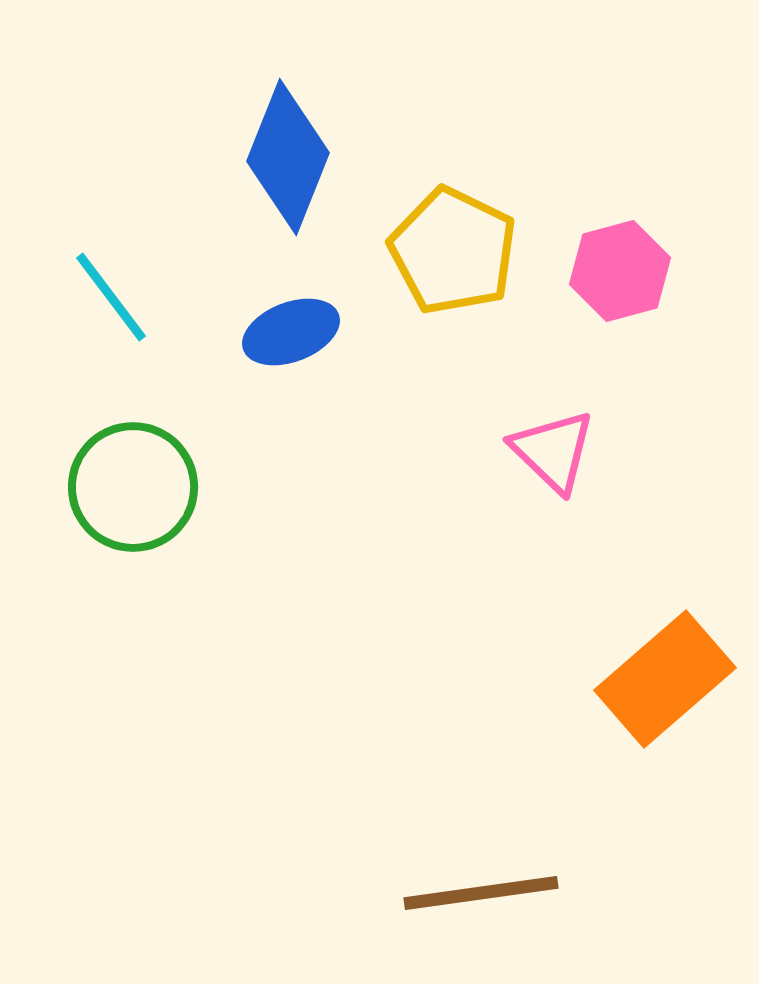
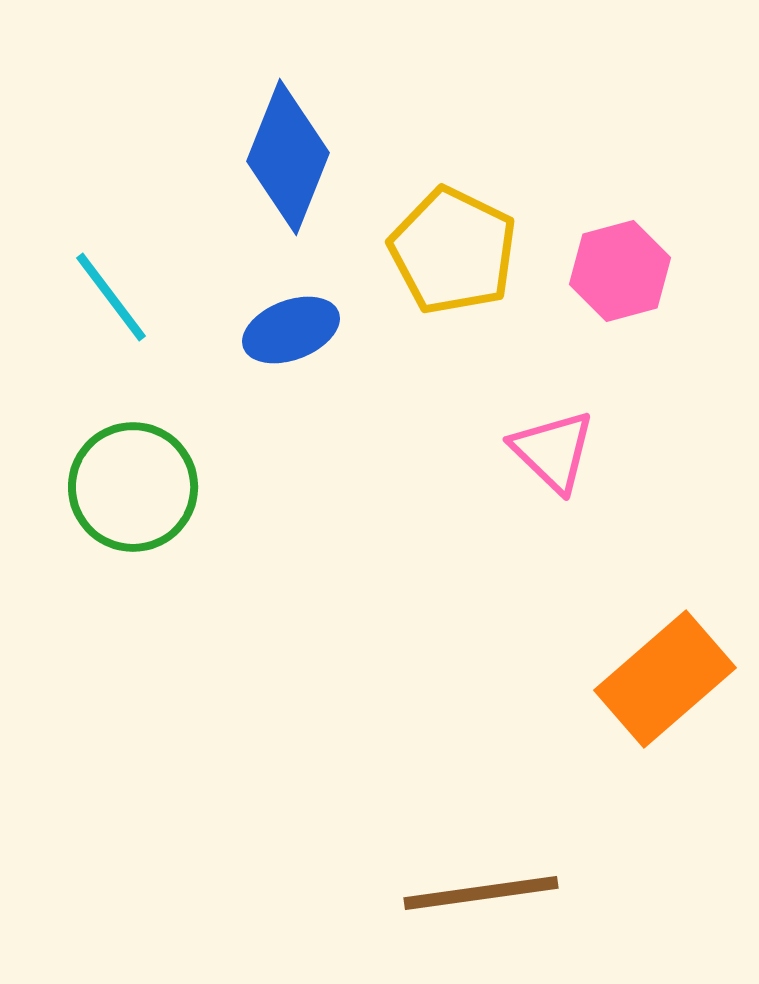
blue ellipse: moved 2 px up
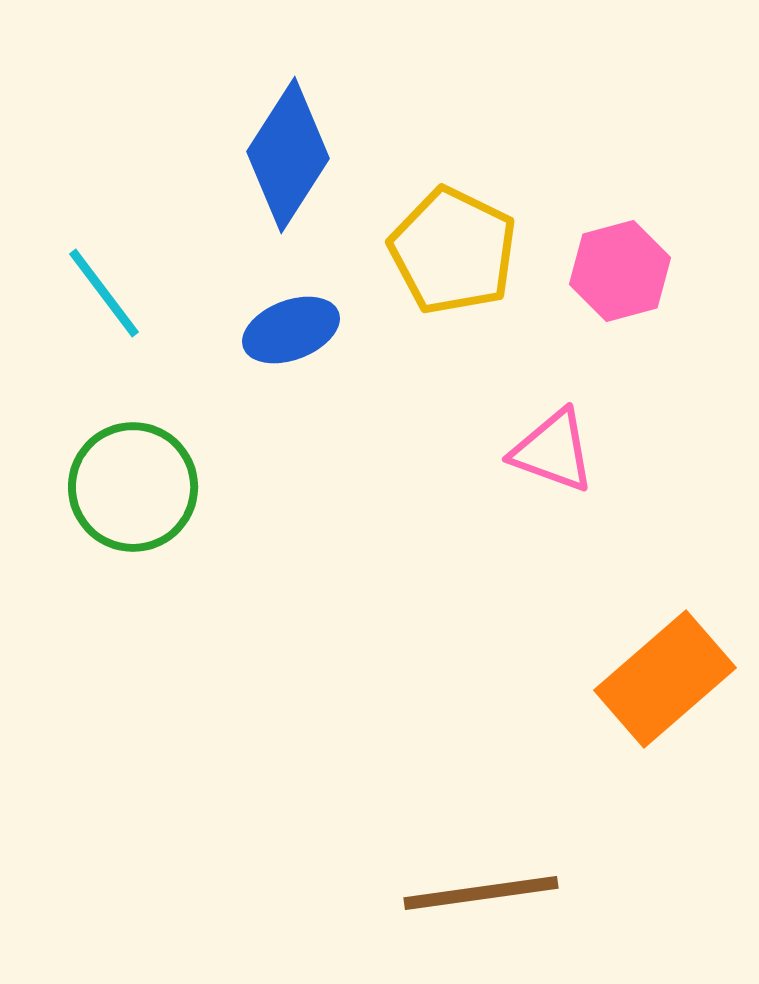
blue diamond: moved 2 px up; rotated 11 degrees clockwise
cyan line: moved 7 px left, 4 px up
pink triangle: rotated 24 degrees counterclockwise
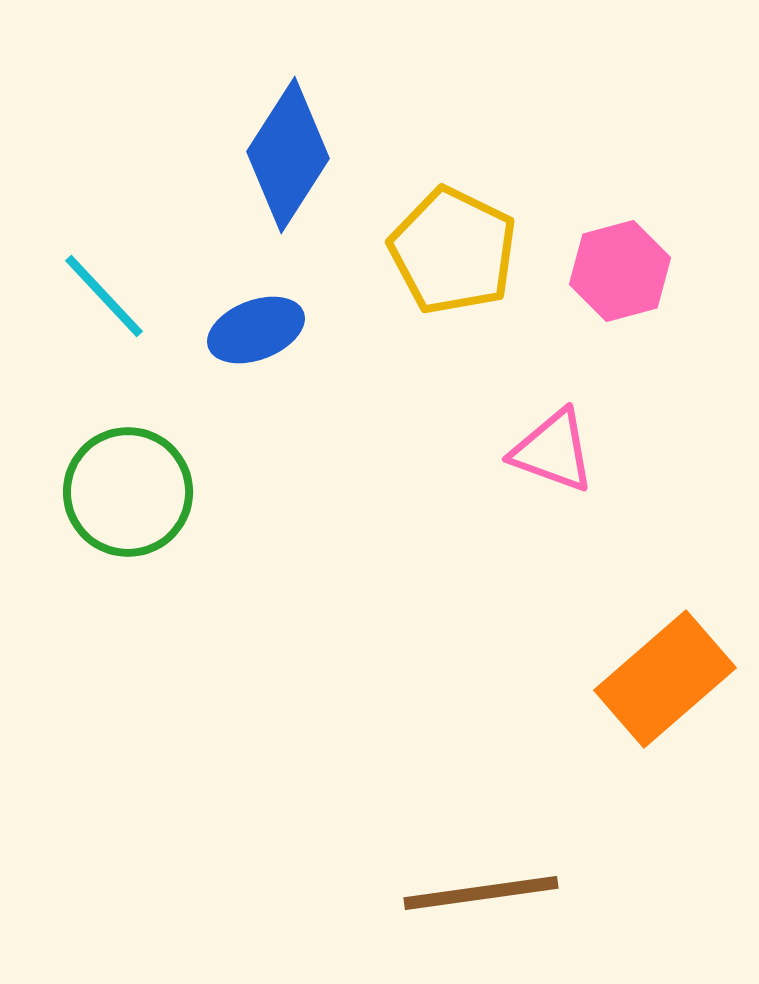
cyan line: moved 3 px down; rotated 6 degrees counterclockwise
blue ellipse: moved 35 px left
green circle: moved 5 px left, 5 px down
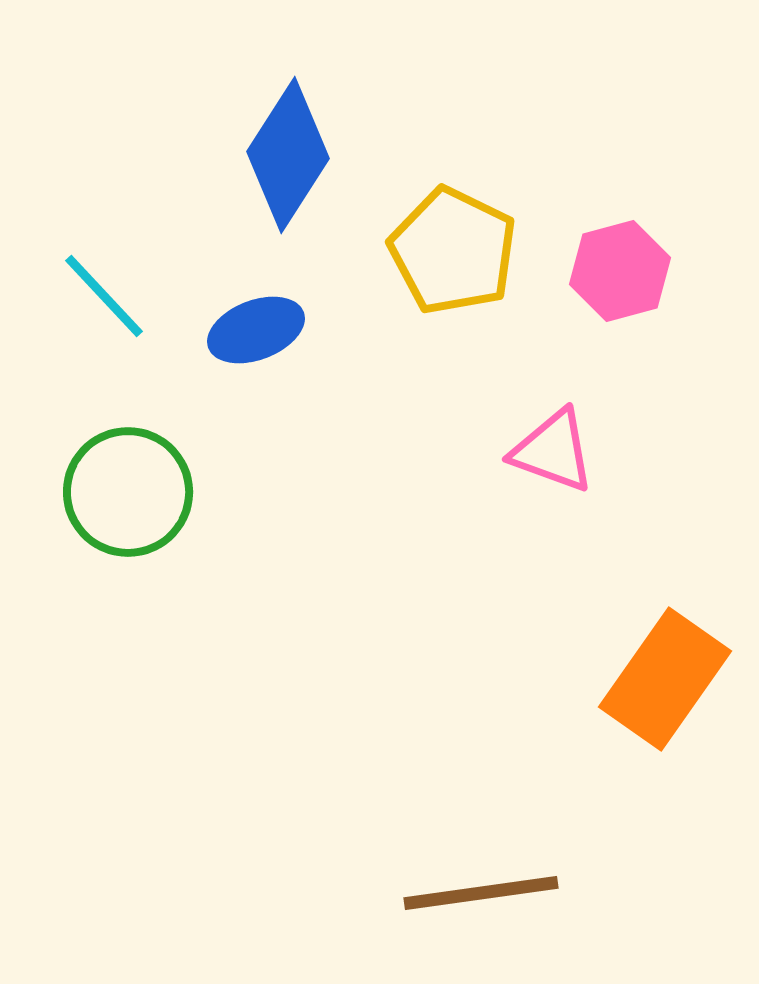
orange rectangle: rotated 14 degrees counterclockwise
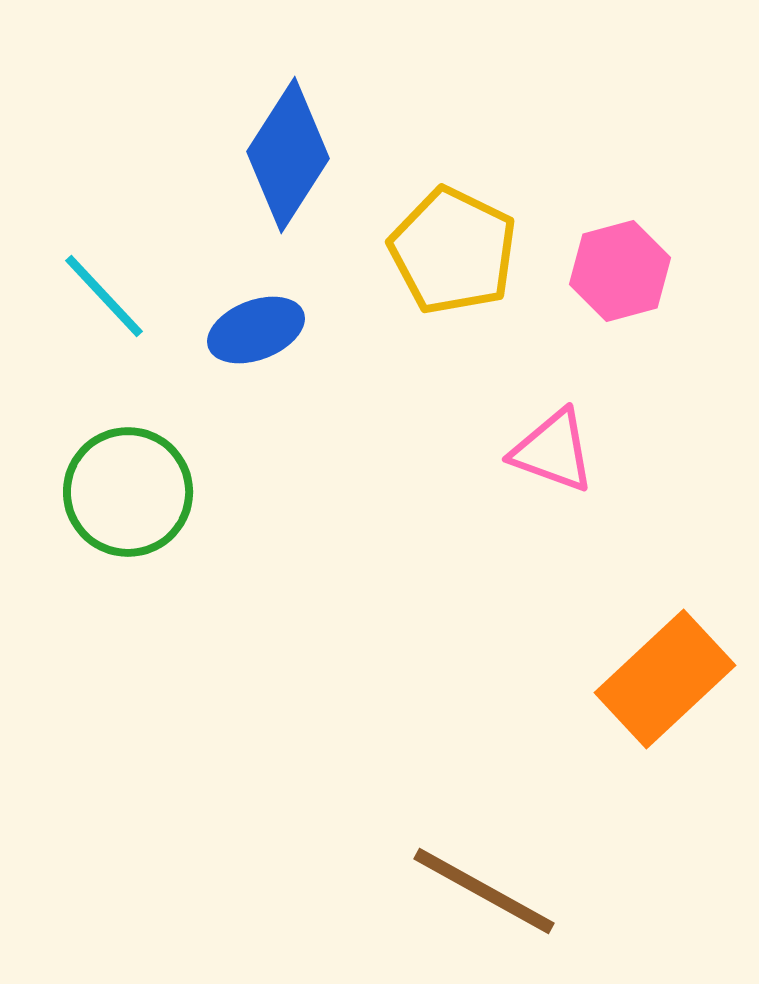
orange rectangle: rotated 12 degrees clockwise
brown line: moved 3 px right, 2 px up; rotated 37 degrees clockwise
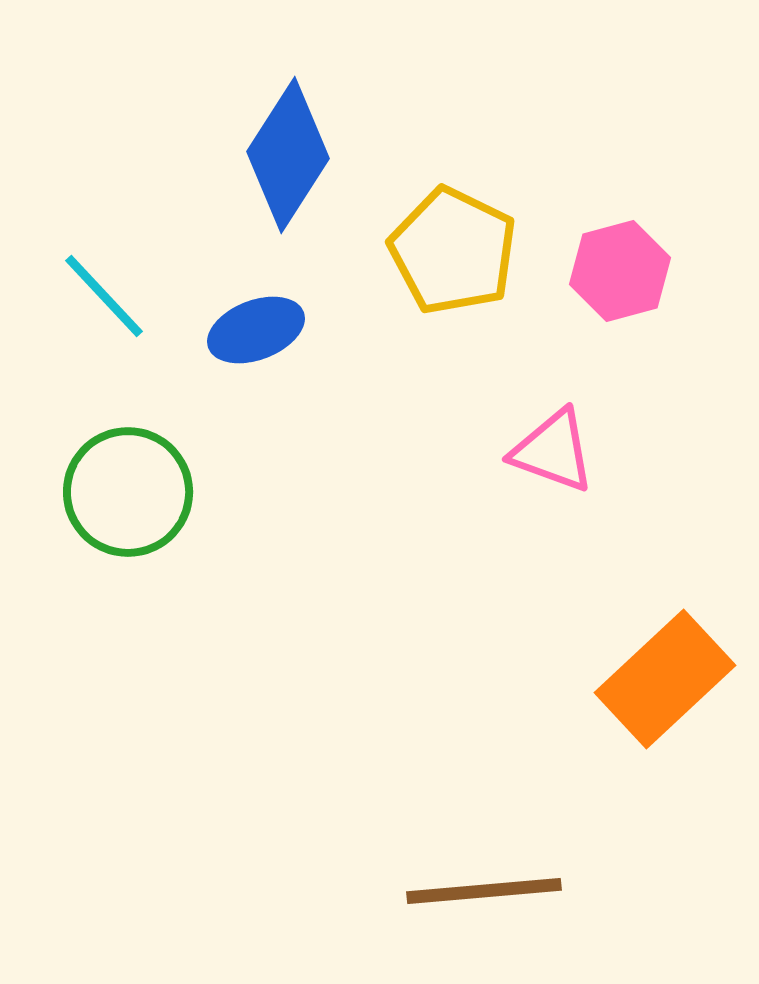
brown line: rotated 34 degrees counterclockwise
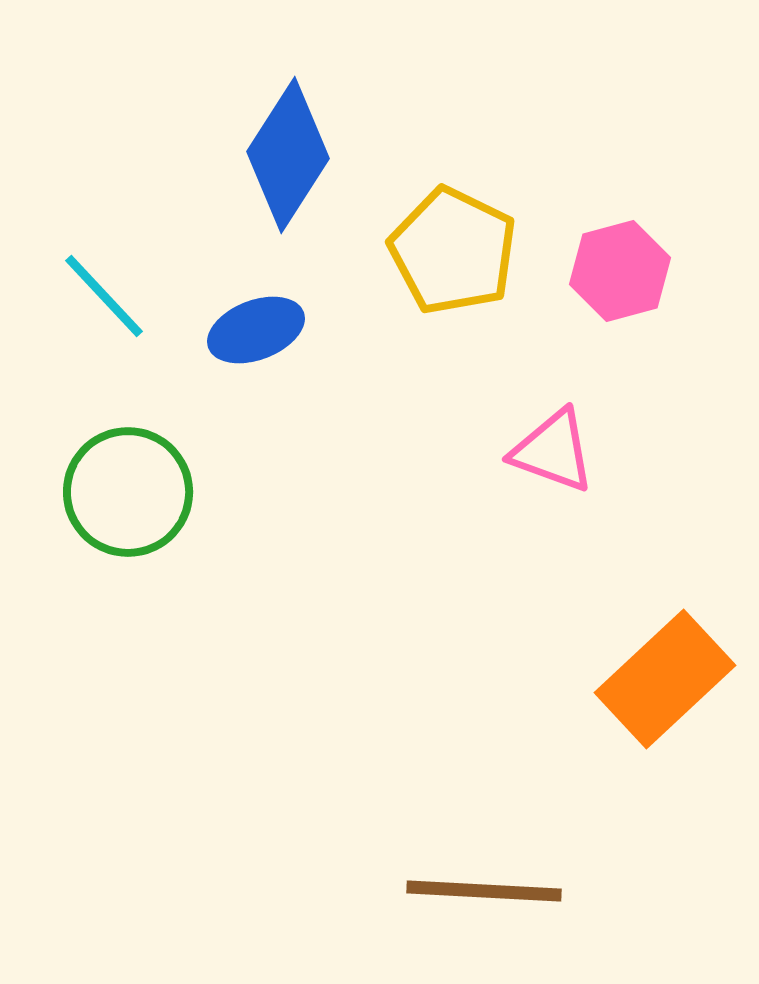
brown line: rotated 8 degrees clockwise
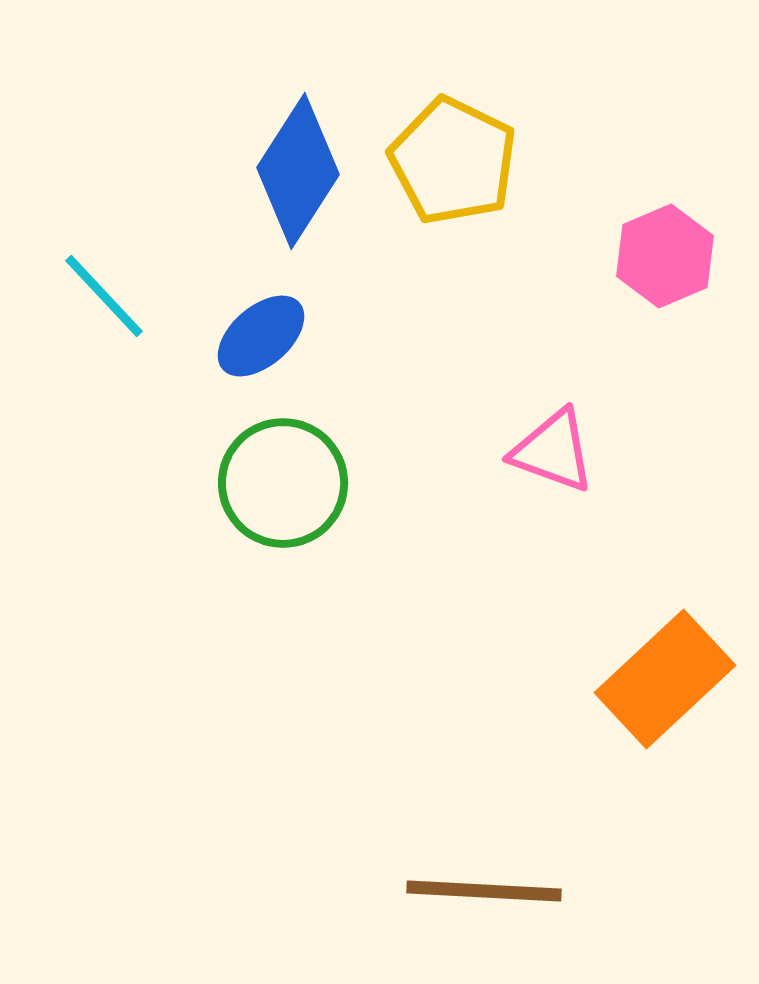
blue diamond: moved 10 px right, 16 px down
yellow pentagon: moved 90 px up
pink hexagon: moved 45 px right, 15 px up; rotated 8 degrees counterclockwise
blue ellipse: moved 5 px right, 6 px down; rotated 20 degrees counterclockwise
green circle: moved 155 px right, 9 px up
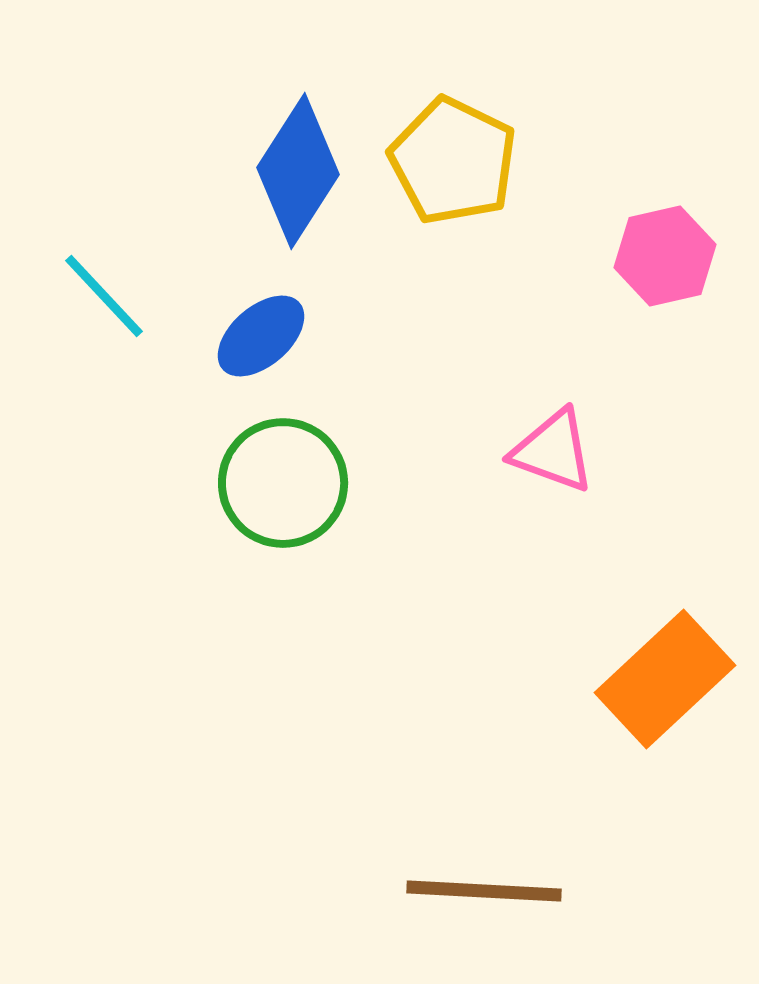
pink hexagon: rotated 10 degrees clockwise
